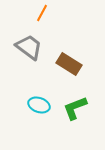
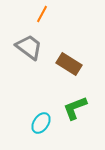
orange line: moved 1 px down
cyan ellipse: moved 2 px right, 18 px down; rotated 75 degrees counterclockwise
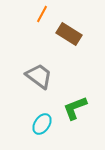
gray trapezoid: moved 10 px right, 29 px down
brown rectangle: moved 30 px up
cyan ellipse: moved 1 px right, 1 px down
